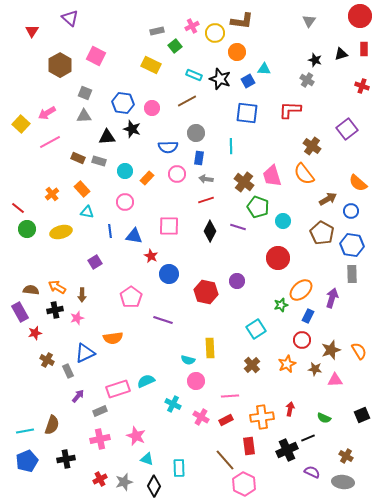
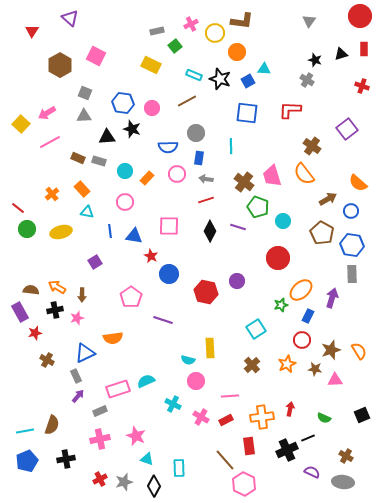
pink cross at (192, 26): moved 1 px left, 2 px up
gray rectangle at (68, 371): moved 8 px right, 5 px down
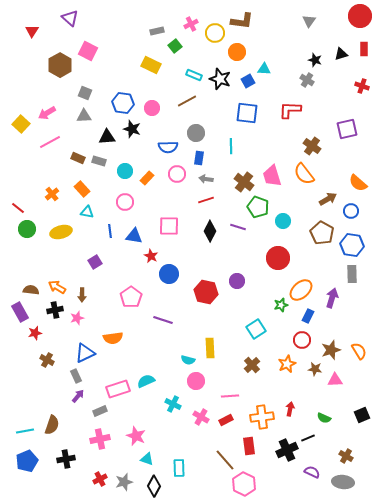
pink square at (96, 56): moved 8 px left, 5 px up
purple square at (347, 129): rotated 25 degrees clockwise
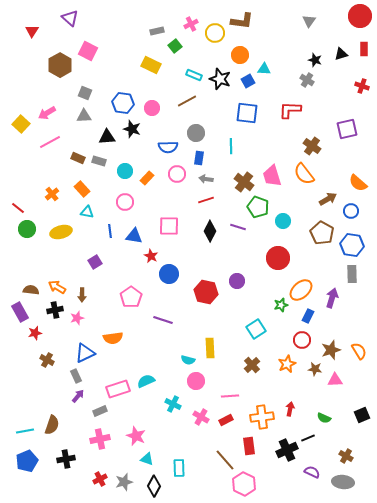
orange circle at (237, 52): moved 3 px right, 3 px down
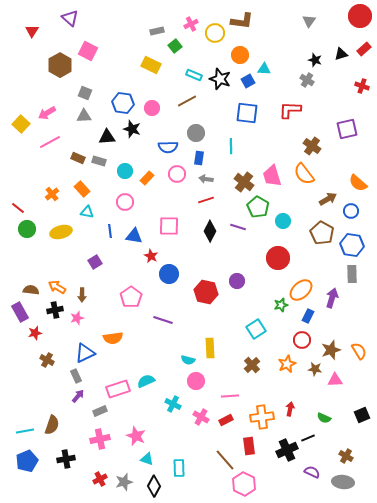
red rectangle at (364, 49): rotated 48 degrees clockwise
green pentagon at (258, 207): rotated 10 degrees clockwise
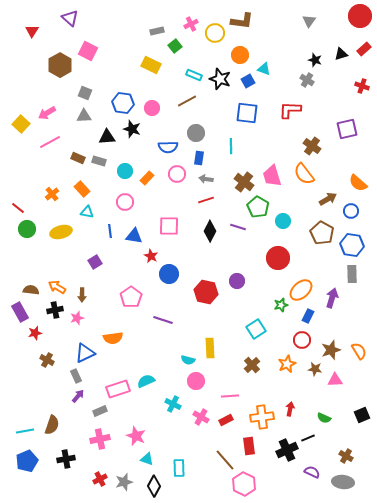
cyan triangle at (264, 69): rotated 16 degrees clockwise
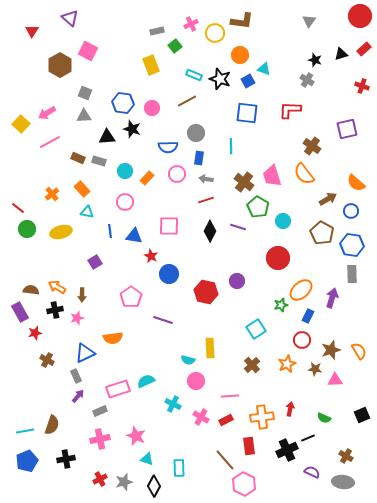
yellow rectangle at (151, 65): rotated 42 degrees clockwise
orange semicircle at (358, 183): moved 2 px left
